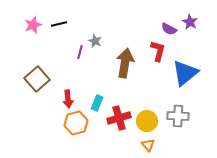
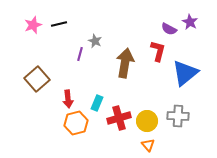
purple line: moved 2 px down
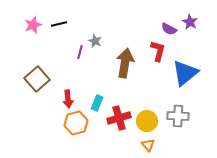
purple line: moved 2 px up
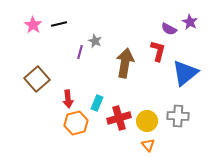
pink star: rotated 18 degrees counterclockwise
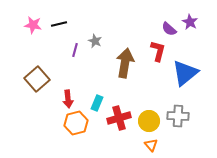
pink star: rotated 24 degrees counterclockwise
purple semicircle: rotated 14 degrees clockwise
purple line: moved 5 px left, 2 px up
yellow circle: moved 2 px right
orange triangle: moved 3 px right
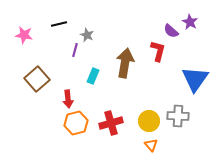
pink star: moved 9 px left, 10 px down
purple semicircle: moved 2 px right, 2 px down
gray star: moved 8 px left, 6 px up
blue triangle: moved 10 px right, 6 px down; rotated 16 degrees counterclockwise
cyan rectangle: moved 4 px left, 27 px up
red cross: moved 8 px left, 5 px down
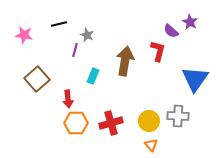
brown arrow: moved 2 px up
orange hexagon: rotated 15 degrees clockwise
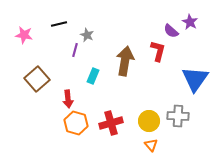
orange hexagon: rotated 15 degrees clockwise
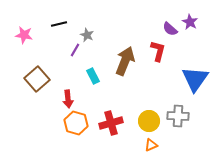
purple semicircle: moved 1 px left, 2 px up
purple line: rotated 16 degrees clockwise
brown arrow: rotated 12 degrees clockwise
cyan rectangle: rotated 49 degrees counterclockwise
orange triangle: rotated 48 degrees clockwise
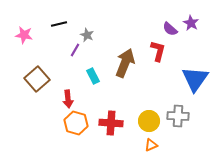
purple star: moved 1 px right, 1 px down
brown arrow: moved 2 px down
red cross: rotated 20 degrees clockwise
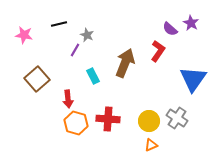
red L-shape: rotated 20 degrees clockwise
blue triangle: moved 2 px left
gray cross: moved 1 px left, 2 px down; rotated 30 degrees clockwise
red cross: moved 3 px left, 4 px up
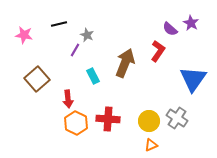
orange hexagon: rotated 10 degrees clockwise
